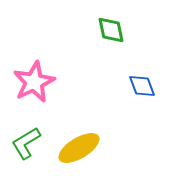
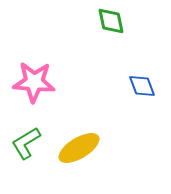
green diamond: moved 9 px up
pink star: rotated 30 degrees clockwise
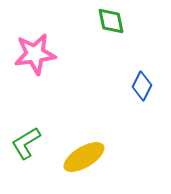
pink star: moved 1 px right, 28 px up; rotated 12 degrees counterclockwise
blue diamond: rotated 48 degrees clockwise
yellow ellipse: moved 5 px right, 9 px down
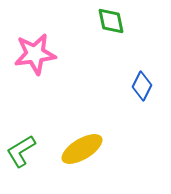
green L-shape: moved 5 px left, 8 px down
yellow ellipse: moved 2 px left, 8 px up
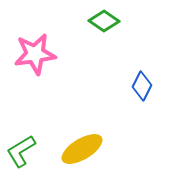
green diamond: moved 7 px left; rotated 44 degrees counterclockwise
